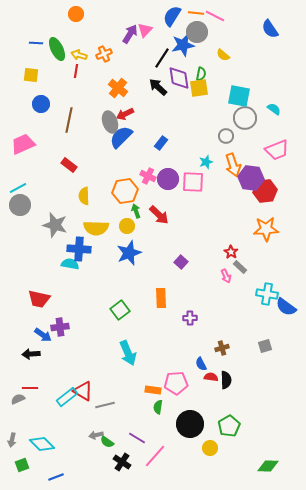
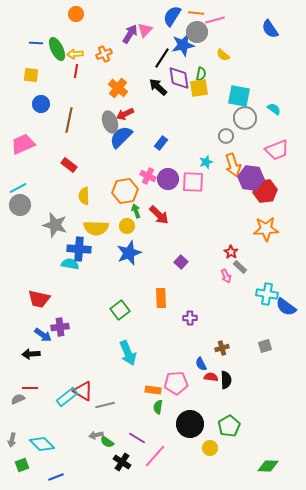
pink line at (215, 16): moved 4 px down; rotated 42 degrees counterclockwise
yellow arrow at (79, 55): moved 4 px left, 1 px up; rotated 21 degrees counterclockwise
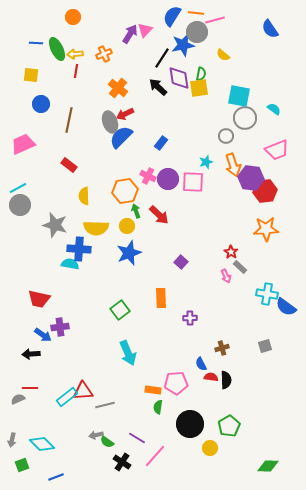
orange circle at (76, 14): moved 3 px left, 3 px down
red triangle at (83, 391): rotated 35 degrees counterclockwise
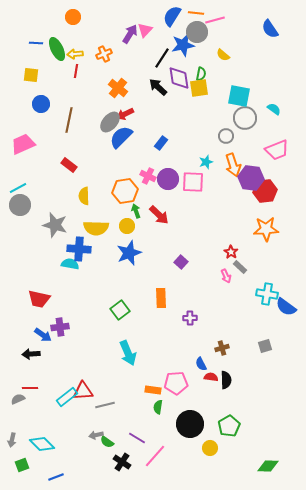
gray ellipse at (110, 122): rotated 60 degrees clockwise
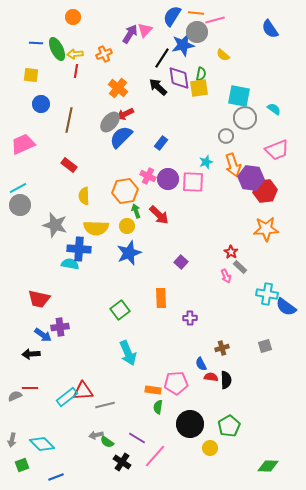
gray semicircle at (18, 399): moved 3 px left, 3 px up
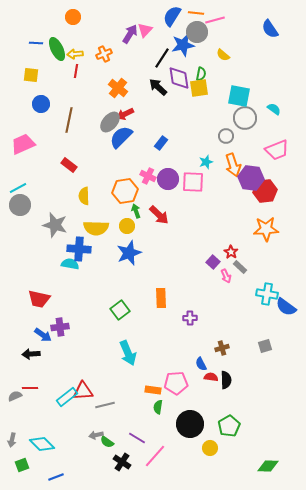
purple square at (181, 262): moved 32 px right
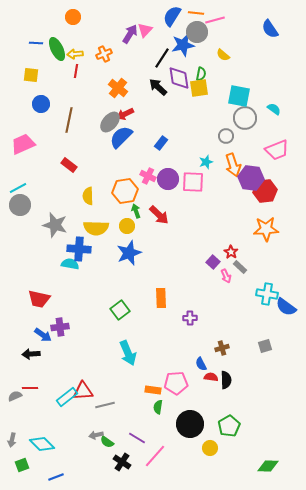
yellow semicircle at (84, 196): moved 4 px right
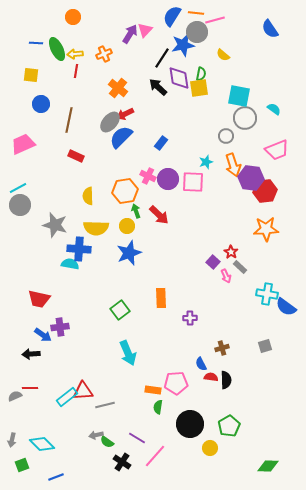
red rectangle at (69, 165): moved 7 px right, 9 px up; rotated 14 degrees counterclockwise
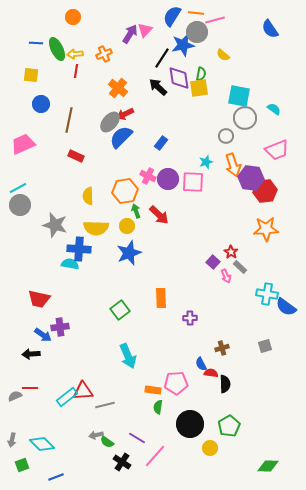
cyan arrow at (128, 353): moved 3 px down
red semicircle at (211, 377): moved 4 px up
black semicircle at (226, 380): moved 1 px left, 4 px down
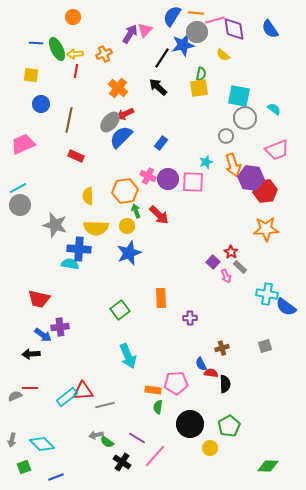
purple diamond at (179, 78): moved 55 px right, 49 px up
green square at (22, 465): moved 2 px right, 2 px down
